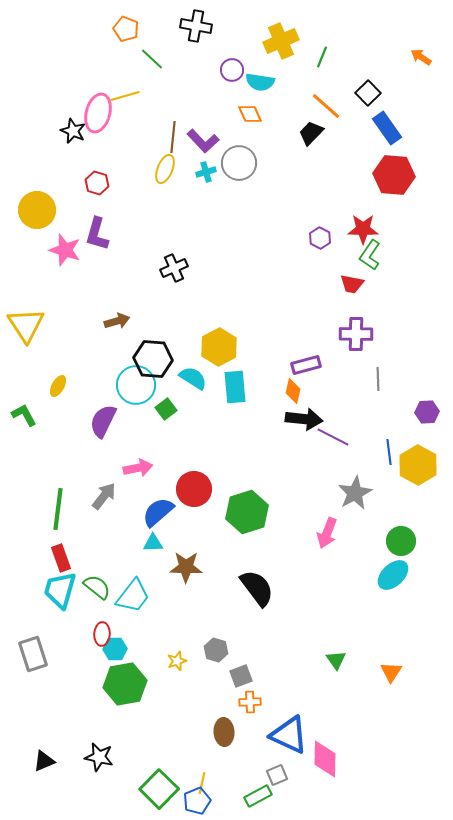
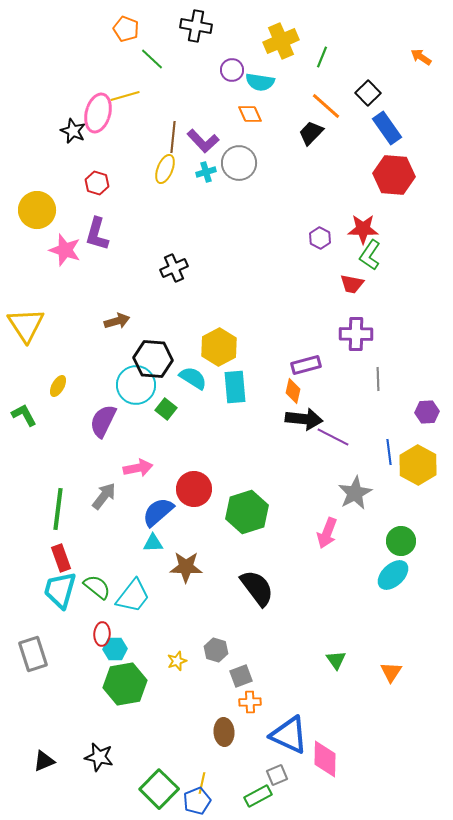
green square at (166, 409): rotated 15 degrees counterclockwise
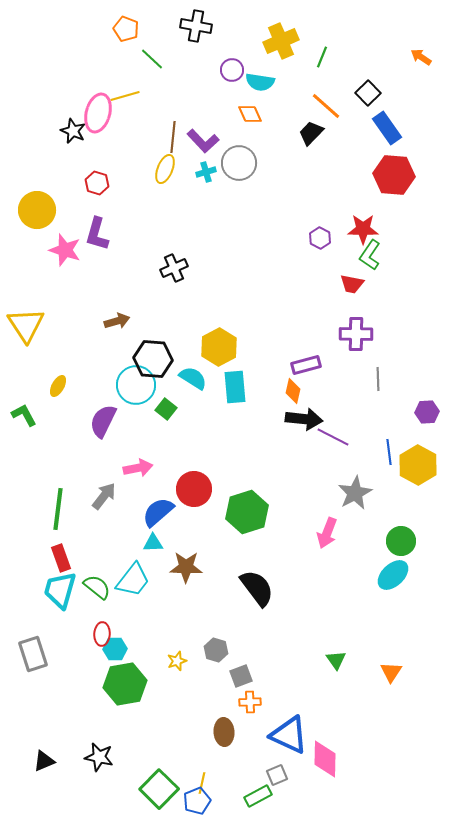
cyan trapezoid at (133, 596): moved 16 px up
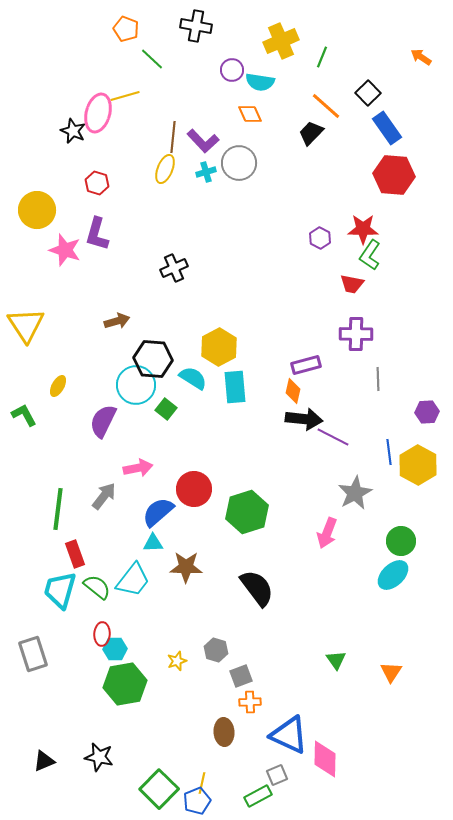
red rectangle at (61, 558): moved 14 px right, 4 px up
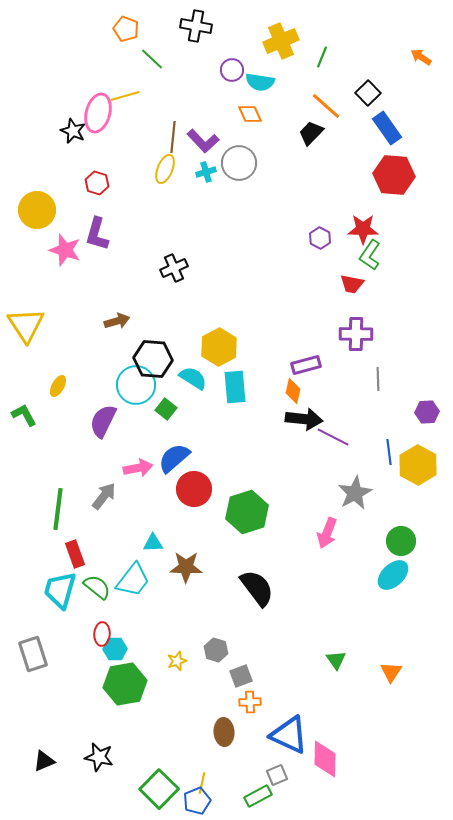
blue semicircle at (158, 512): moved 16 px right, 54 px up
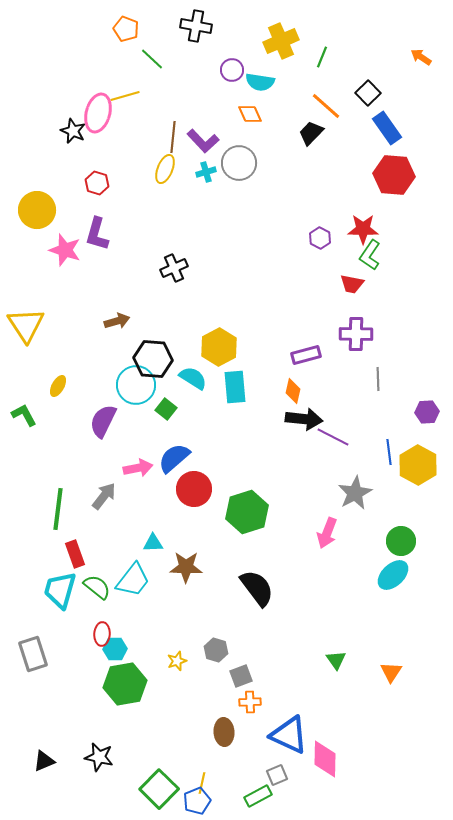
purple rectangle at (306, 365): moved 10 px up
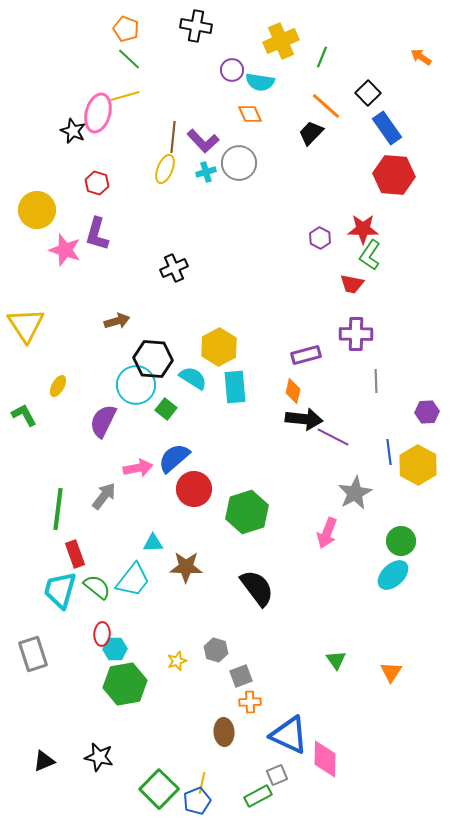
green line at (152, 59): moved 23 px left
gray line at (378, 379): moved 2 px left, 2 px down
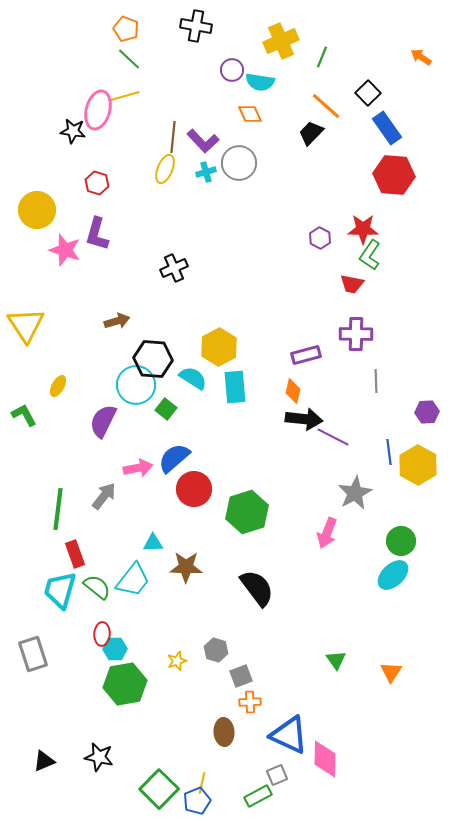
pink ellipse at (98, 113): moved 3 px up
black star at (73, 131): rotated 15 degrees counterclockwise
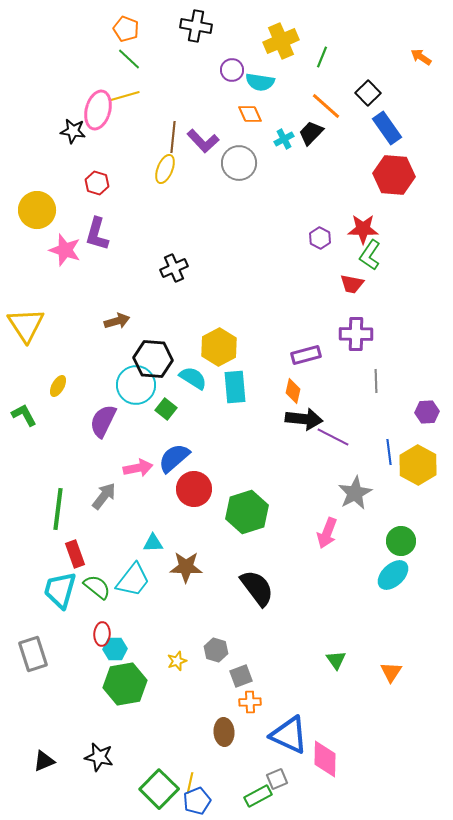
cyan cross at (206, 172): moved 78 px right, 33 px up; rotated 12 degrees counterclockwise
gray square at (277, 775): moved 4 px down
yellow line at (202, 783): moved 12 px left
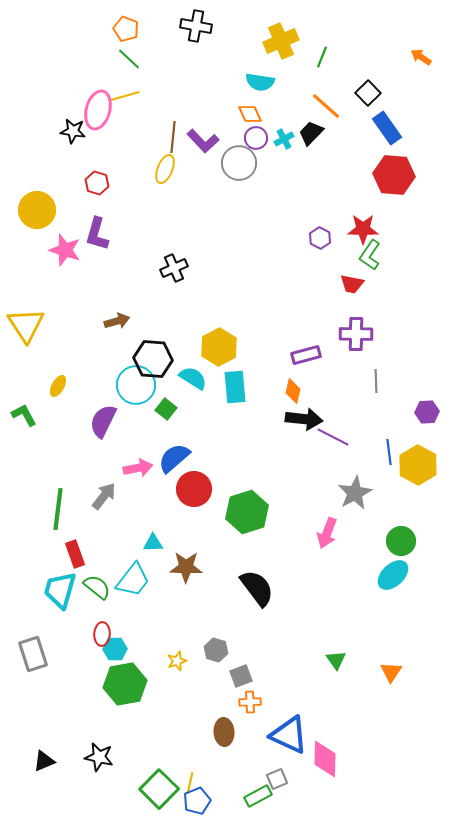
purple circle at (232, 70): moved 24 px right, 68 px down
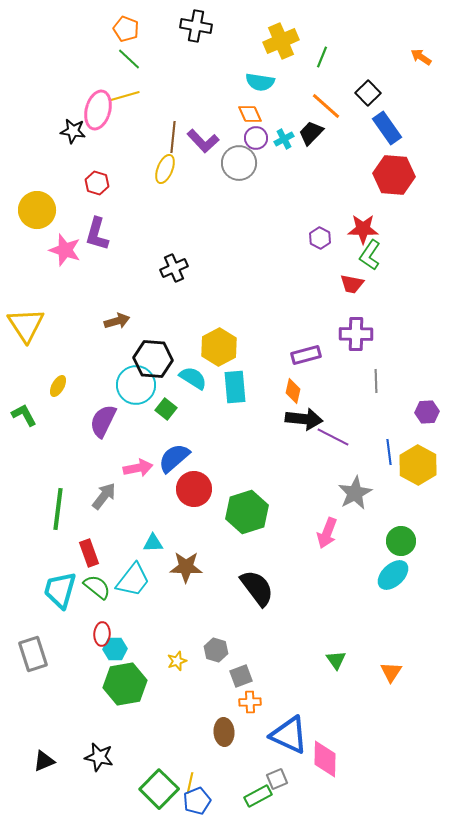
red rectangle at (75, 554): moved 14 px right, 1 px up
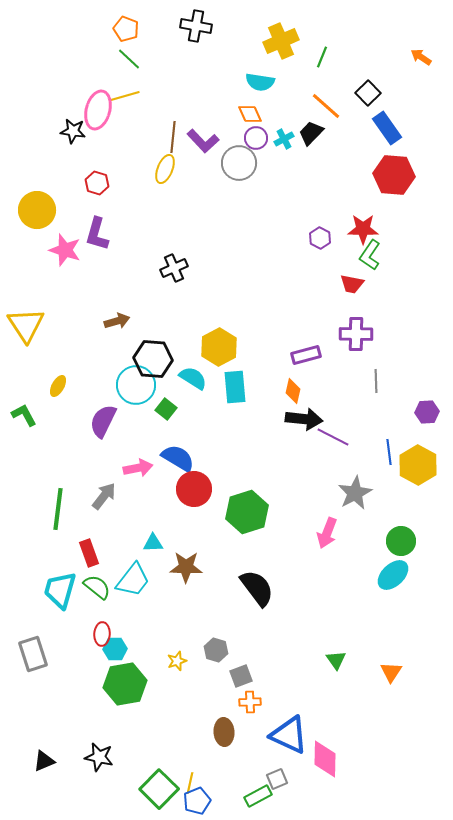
blue semicircle at (174, 458): moved 4 px right; rotated 72 degrees clockwise
